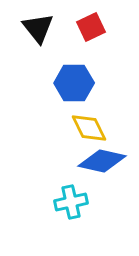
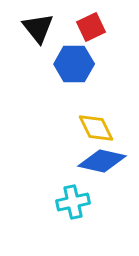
blue hexagon: moved 19 px up
yellow diamond: moved 7 px right
cyan cross: moved 2 px right
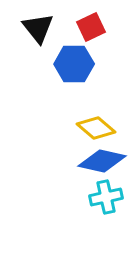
yellow diamond: rotated 24 degrees counterclockwise
cyan cross: moved 33 px right, 5 px up
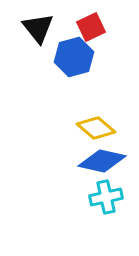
blue hexagon: moved 7 px up; rotated 15 degrees counterclockwise
